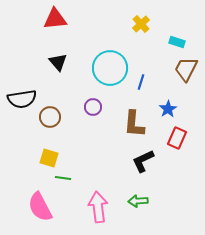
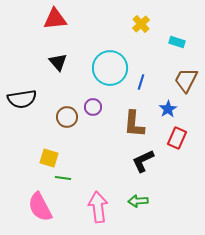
brown trapezoid: moved 11 px down
brown circle: moved 17 px right
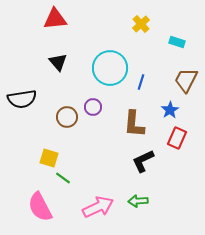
blue star: moved 2 px right, 1 px down
green line: rotated 28 degrees clockwise
pink arrow: rotated 72 degrees clockwise
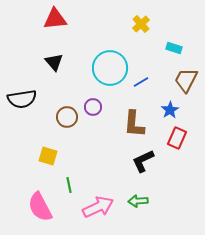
cyan rectangle: moved 3 px left, 6 px down
black triangle: moved 4 px left
blue line: rotated 42 degrees clockwise
yellow square: moved 1 px left, 2 px up
green line: moved 6 px right, 7 px down; rotated 42 degrees clockwise
